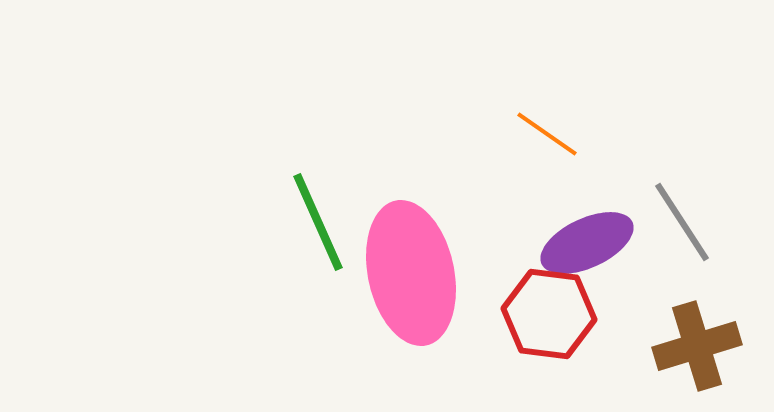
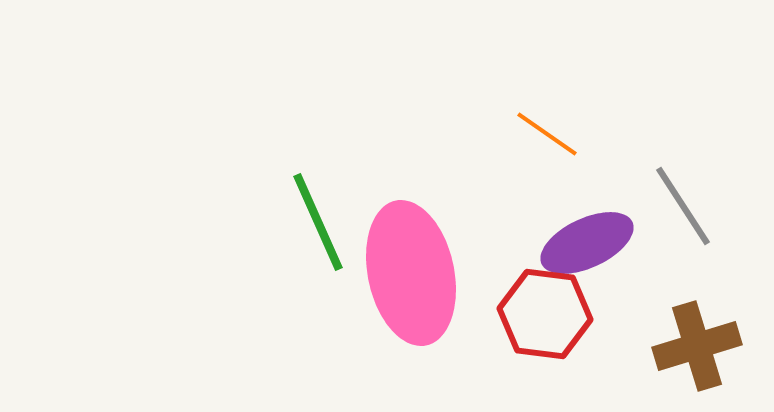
gray line: moved 1 px right, 16 px up
red hexagon: moved 4 px left
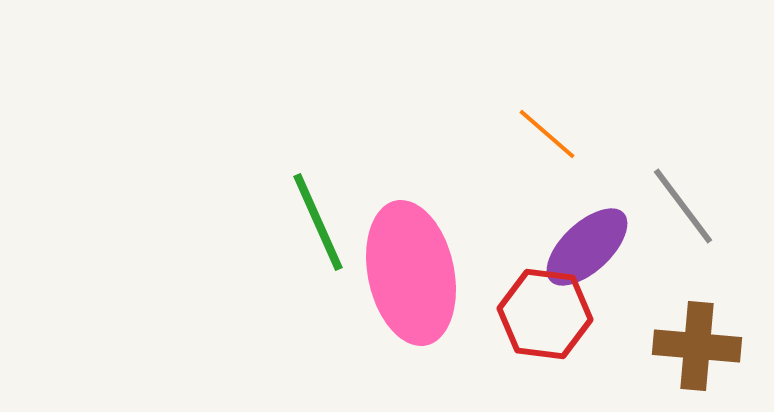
orange line: rotated 6 degrees clockwise
gray line: rotated 4 degrees counterclockwise
purple ellipse: moved 4 px down; rotated 18 degrees counterclockwise
brown cross: rotated 22 degrees clockwise
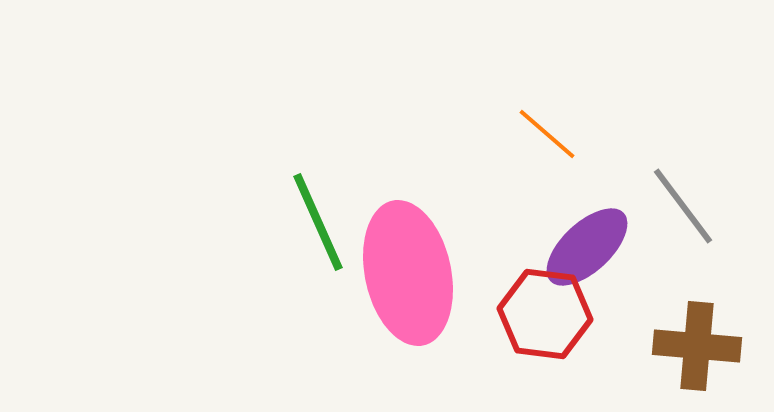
pink ellipse: moved 3 px left
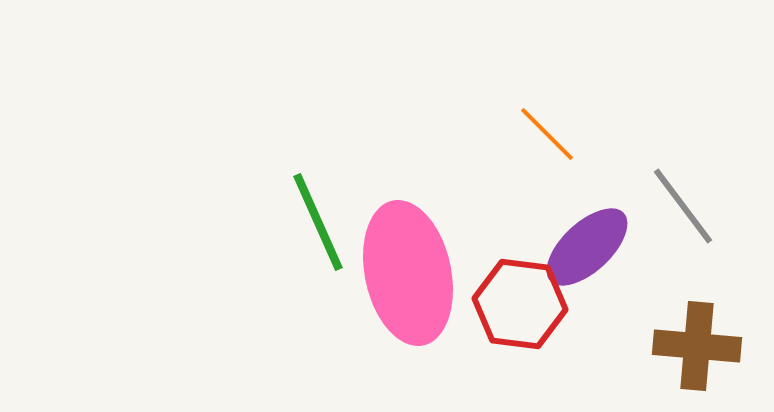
orange line: rotated 4 degrees clockwise
red hexagon: moved 25 px left, 10 px up
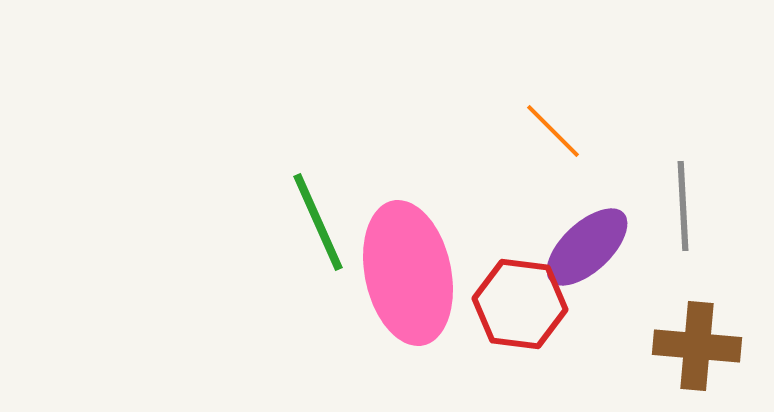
orange line: moved 6 px right, 3 px up
gray line: rotated 34 degrees clockwise
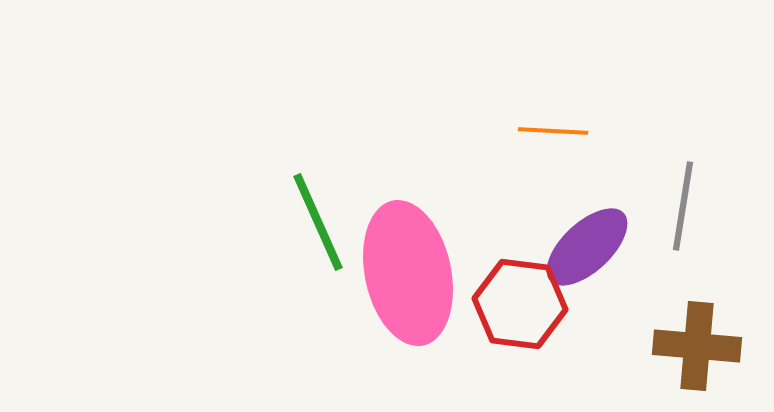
orange line: rotated 42 degrees counterclockwise
gray line: rotated 12 degrees clockwise
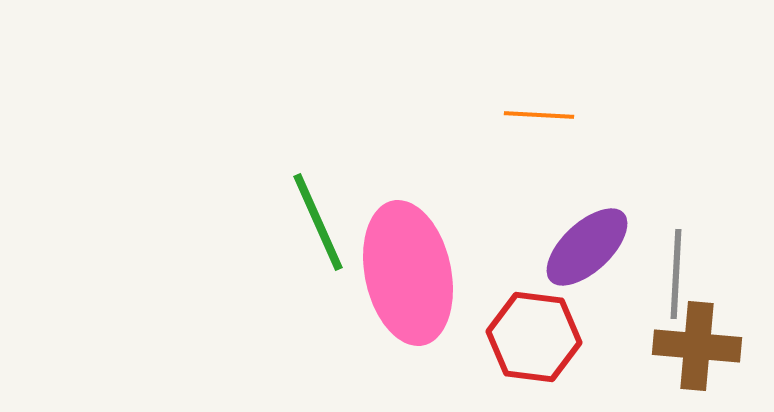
orange line: moved 14 px left, 16 px up
gray line: moved 7 px left, 68 px down; rotated 6 degrees counterclockwise
red hexagon: moved 14 px right, 33 px down
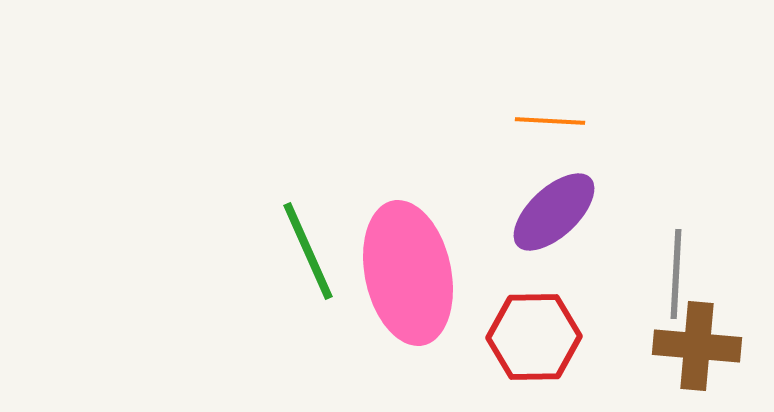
orange line: moved 11 px right, 6 px down
green line: moved 10 px left, 29 px down
purple ellipse: moved 33 px left, 35 px up
red hexagon: rotated 8 degrees counterclockwise
